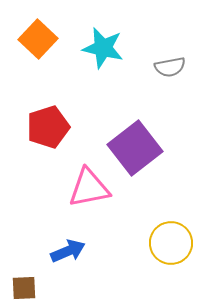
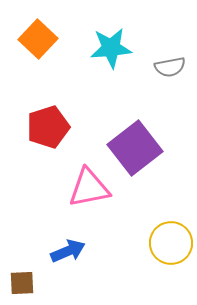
cyan star: moved 8 px right; rotated 18 degrees counterclockwise
brown square: moved 2 px left, 5 px up
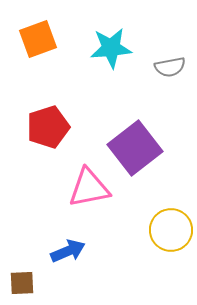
orange square: rotated 27 degrees clockwise
yellow circle: moved 13 px up
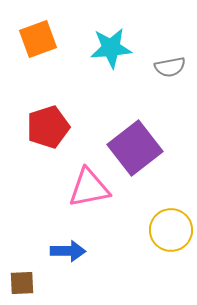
blue arrow: rotated 24 degrees clockwise
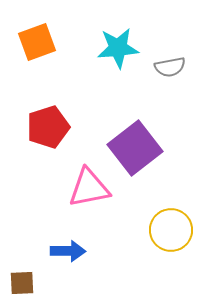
orange square: moved 1 px left, 3 px down
cyan star: moved 7 px right
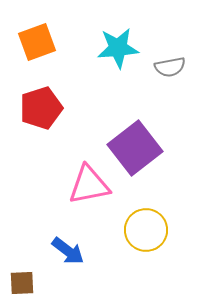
red pentagon: moved 7 px left, 19 px up
pink triangle: moved 3 px up
yellow circle: moved 25 px left
blue arrow: rotated 36 degrees clockwise
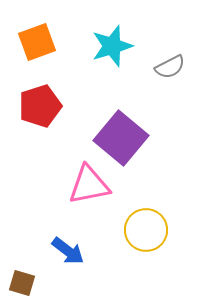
cyan star: moved 6 px left, 2 px up; rotated 12 degrees counterclockwise
gray semicircle: rotated 16 degrees counterclockwise
red pentagon: moved 1 px left, 2 px up
purple square: moved 14 px left, 10 px up; rotated 12 degrees counterclockwise
brown square: rotated 20 degrees clockwise
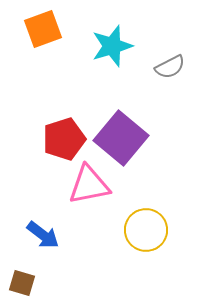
orange square: moved 6 px right, 13 px up
red pentagon: moved 24 px right, 33 px down
blue arrow: moved 25 px left, 16 px up
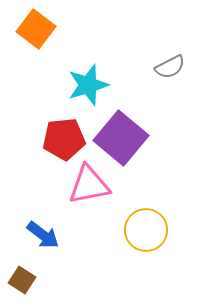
orange square: moved 7 px left; rotated 33 degrees counterclockwise
cyan star: moved 24 px left, 39 px down
red pentagon: rotated 12 degrees clockwise
brown square: moved 3 px up; rotated 16 degrees clockwise
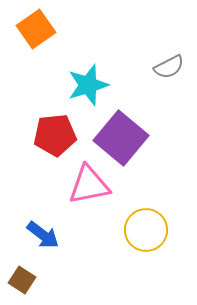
orange square: rotated 18 degrees clockwise
gray semicircle: moved 1 px left
red pentagon: moved 9 px left, 4 px up
